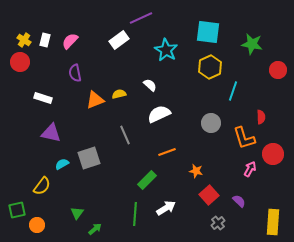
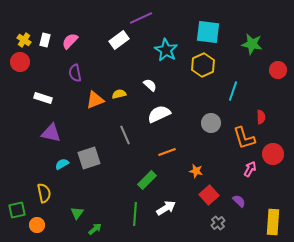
yellow hexagon at (210, 67): moved 7 px left, 2 px up
yellow semicircle at (42, 186): moved 2 px right, 7 px down; rotated 48 degrees counterclockwise
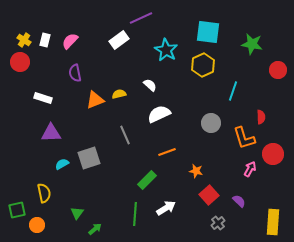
purple triangle at (51, 133): rotated 15 degrees counterclockwise
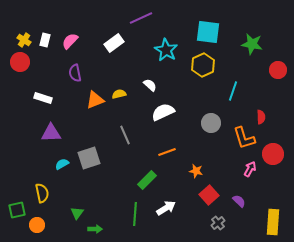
white rectangle at (119, 40): moved 5 px left, 3 px down
white semicircle at (159, 114): moved 4 px right, 2 px up
yellow semicircle at (44, 193): moved 2 px left
green arrow at (95, 229): rotated 40 degrees clockwise
